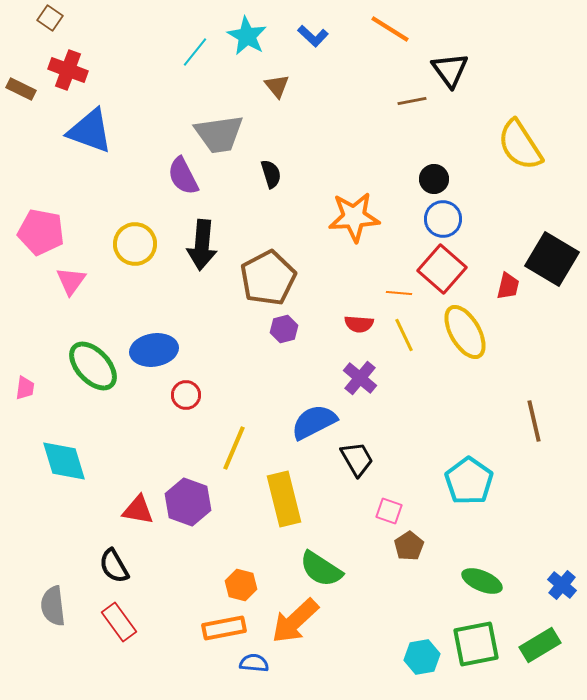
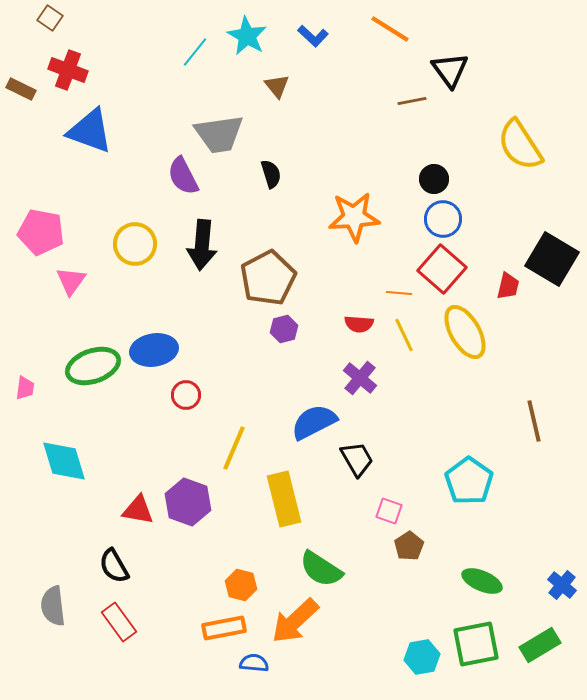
green ellipse at (93, 366): rotated 66 degrees counterclockwise
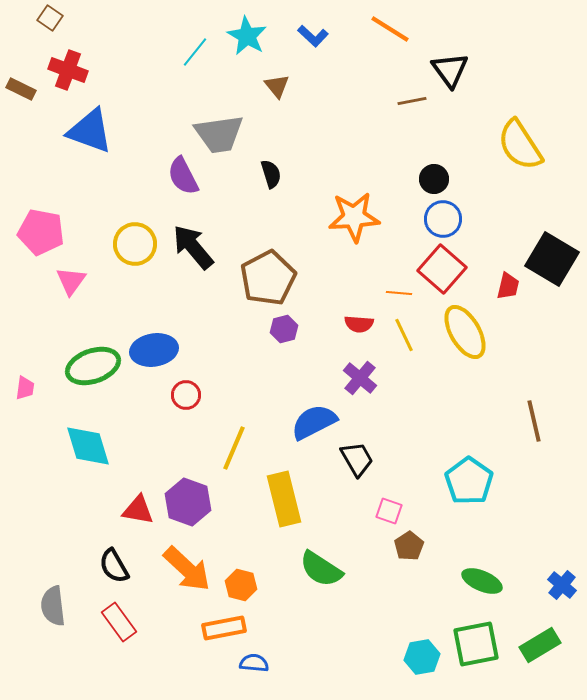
black arrow at (202, 245): moved 9 px left, 2 px down; rotated 135 degrees clockwise
cyan diamond at (64, 461): moved 24 px right, 15 px up
orange arrow at (295, 621): moved 108 px left, 52 px up; rotated 94 degrees counterclockwise
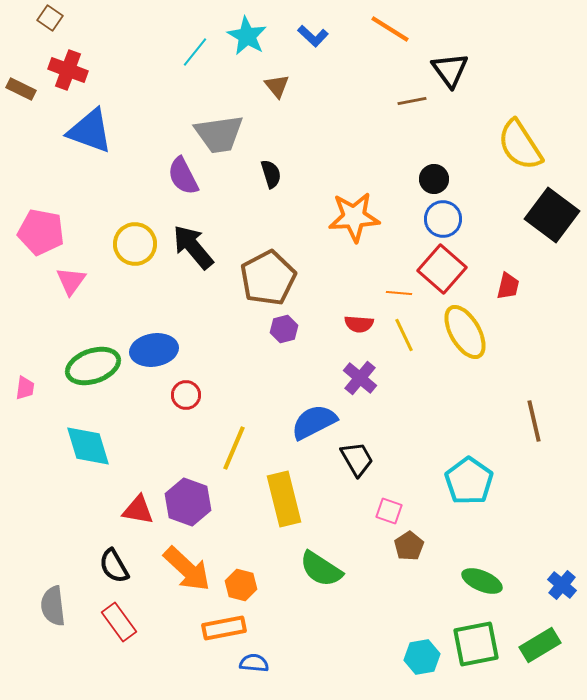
black square at (552, 259): moved 44 px up; rotated 6 degrees clockwise
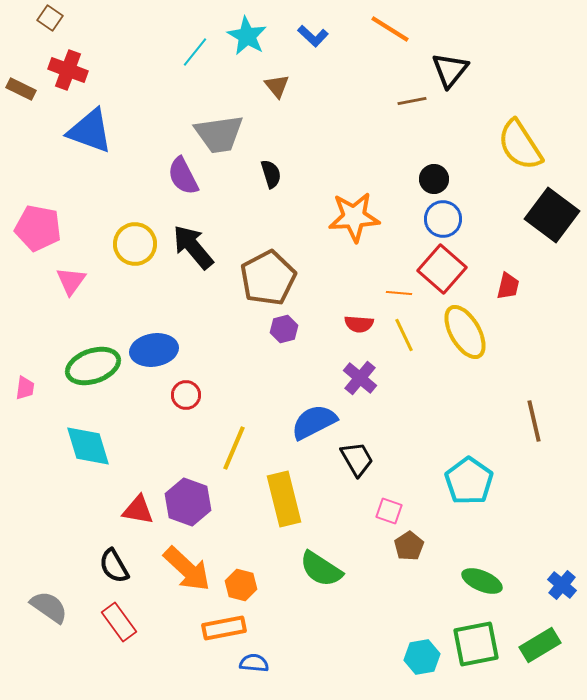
black triangle at (450, 70): rotated 15 degrees clockwise
pink pentagon at (41, 232): moved 3 px left, 4 px up
gray semicircle at (53, 606): moved 4 px left, 1 px down; rotated 132 degrees clockwise
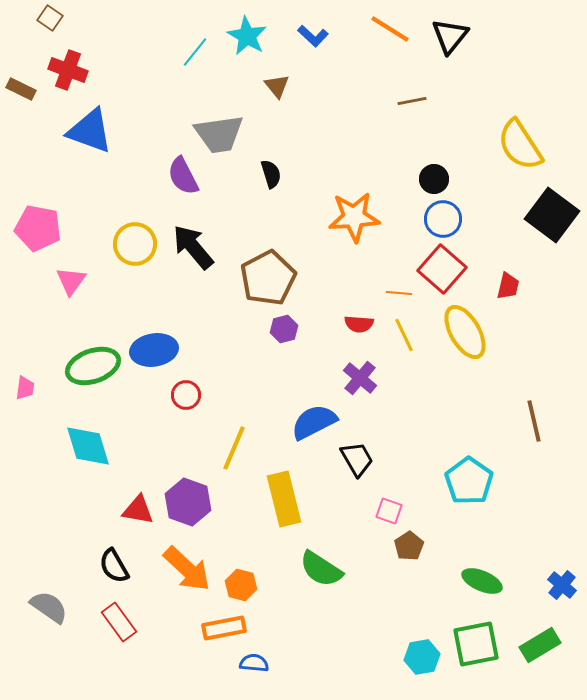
black triangle at (450, 70): moved 34 px up
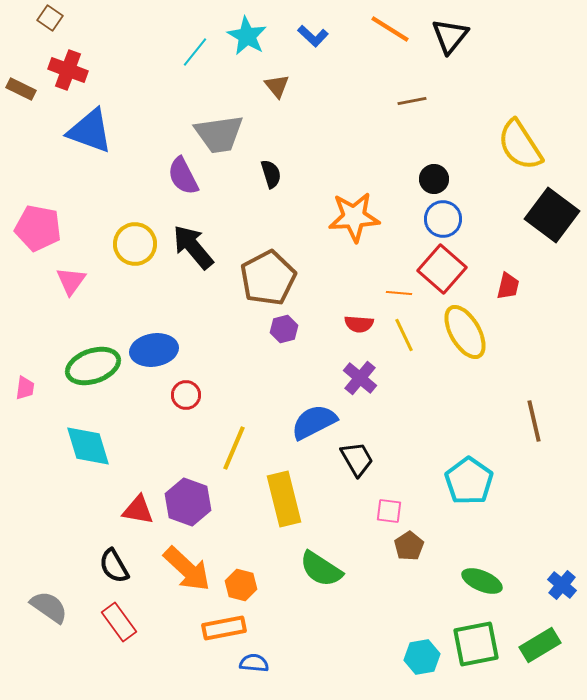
pink square at (389, 511): rotated 12 degrees counterclockwise
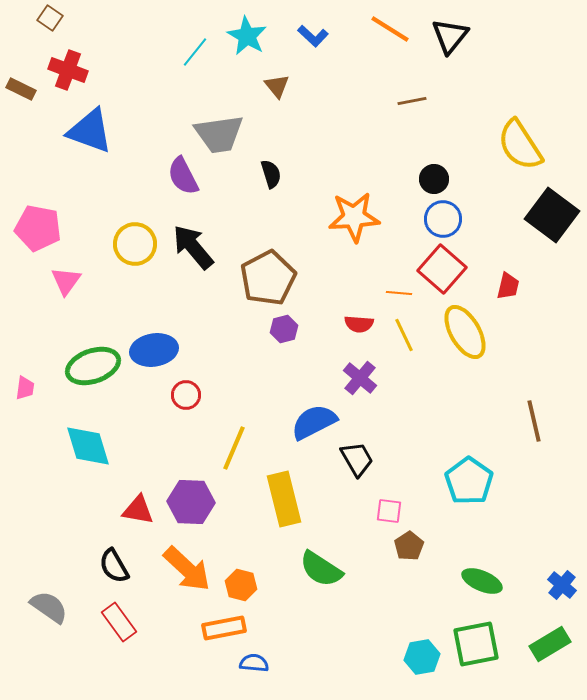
pink triangle at (71, 281): moved 5 px left
purple hexagon at (188, 502): moved 3 px right; rotated 18 degrees counterclockwise
green rectangle at (540, 645): moved 10 px right, 1 px up
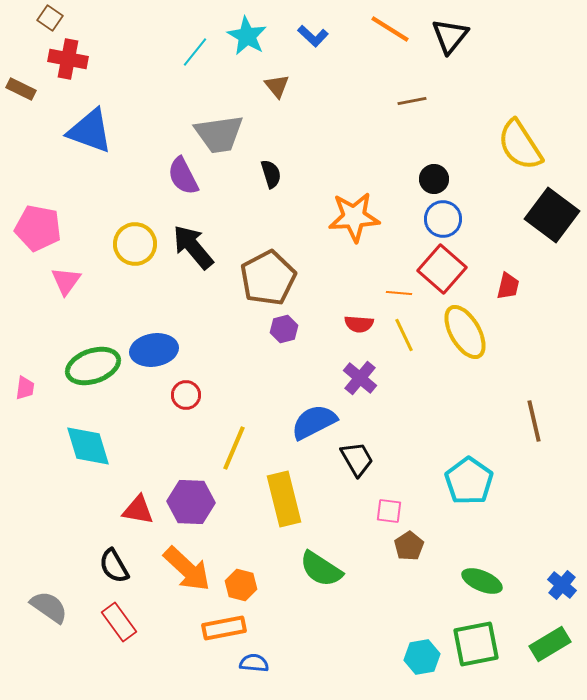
red cross at (68, 70): moved 11 px up; rotated 9 degrees counterclockwise
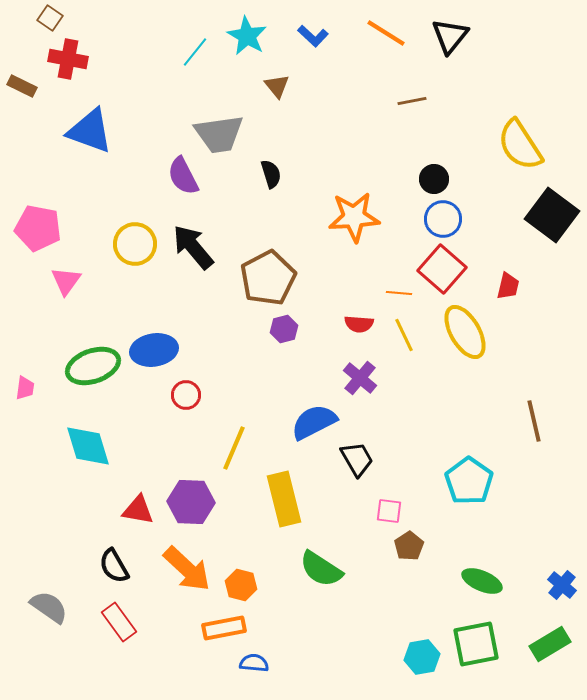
orange line at (390, 29): moved 4 px left, 4 px down
brown rectangle at (21, 89): moved 1 px right, 3 px up
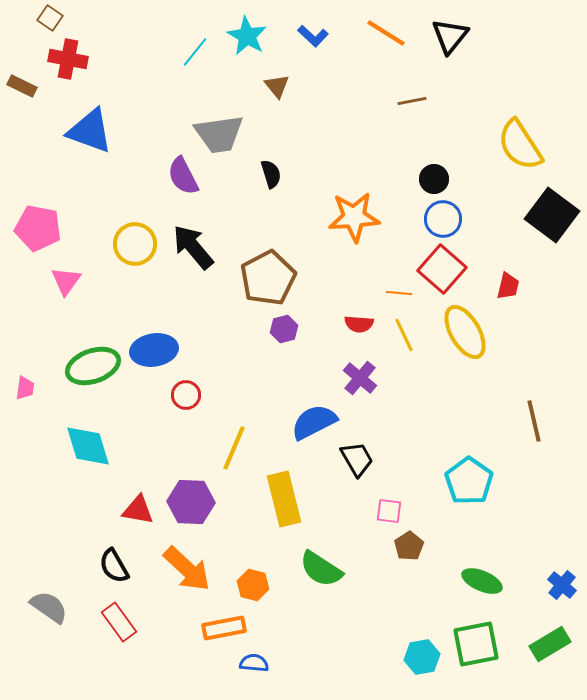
orange hexagon at (241, 585): moved 12 px right
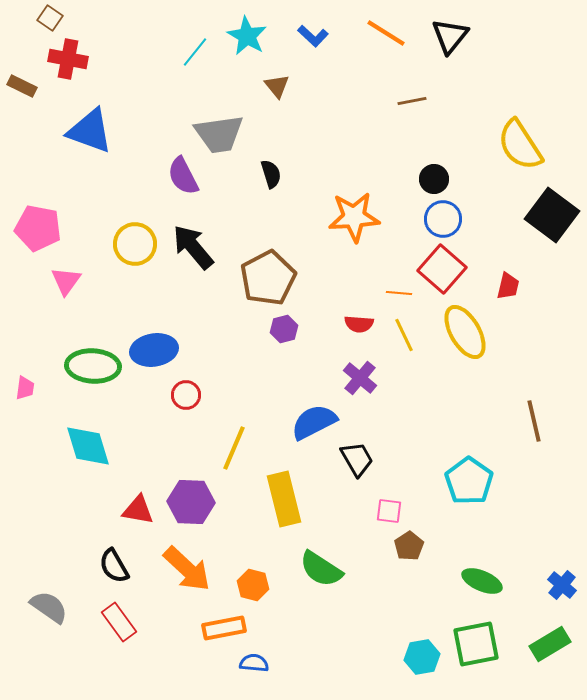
green ellipse at (93, 366): rotated 22 degrees clockwise
